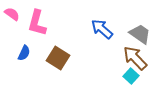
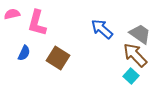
pink semicircle: rotated 49 degrees counterclockwise
brown arrow: moved 3 px up
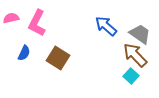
pink semicircle: moved 1 px left, 4 px down
pink L-shape: rotated 12 degrees clockwise
blue arrow: moved 4 px right, 3 px up
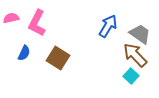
blue arrow: moved 2 px right; rotated 80 degrees clockwise
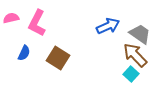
blue arrow: rotated 35 degrees clockwise
cyan square: moved 2 px up
